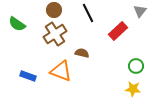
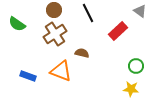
gray triangle: rotated 32 degrees counterclockwise
yellow star: moved 2 px left
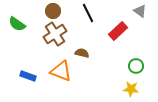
brown circle: moved 1 px left, 1 px down
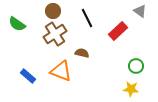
black line: moved 1 px left, 5 px down
blue rectangle: rotated 21 degrees clockwise
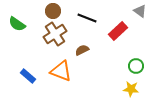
black line: rotated 42 degrees counterclockwise
brown semicircle: moved 3 px up; rotated 40 degrees counterclockwise
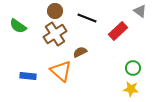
brown circle: moved 2 px right
green semicircle: moved 1 px right, 2 px down
brown semicircle: moved 2 px left, 2 px down
green circle: moved 3 px left, 2 px down
orange triangle: rotated 20 degrees clockwise
blue rectangle: rotated 35 degrees counterclockwise
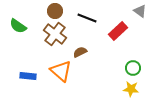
brown cross: rotated 20 degrees counterclockwise
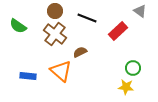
yellow star: moved 5 px left, 2 px up
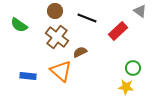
green semicircle: moved 1 px right, 1 px up
brown cross: moved 2 px right, 3 px down
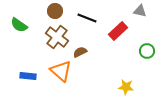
gray triangle: rotated 24 degrees counterclockwise
green circle: moved 14 px right, 17 px up
